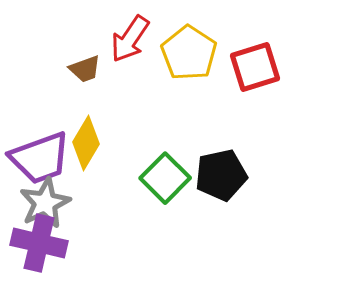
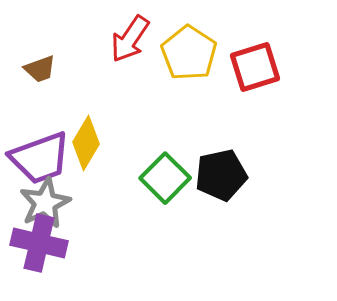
brown trapezoid: moved 45 px left
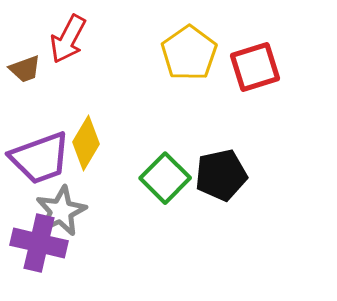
red arrow: moved 62 px left; rotated 6 degrees counterclockwise
yellow pentagon: rotated 4 degrees clockwise
brown trapezoid: moved 15 px left
gray star: moved 16 px right, 8 px down
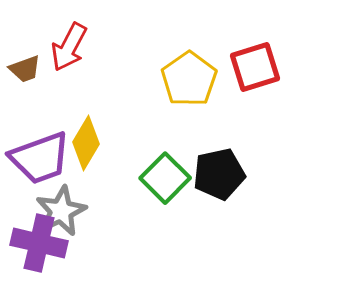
red arrow: moved 1 px right, 8 px down
yellow pentagon: moved 26 px down
black pentagon: moved 2 px left, 1 px up
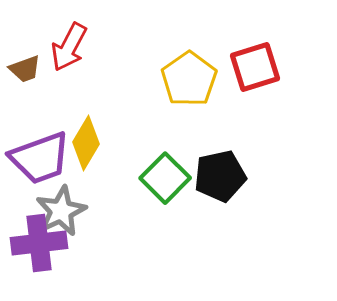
black pentagon: moved 1 px right, 2 px down
purple cross: rotated 20 degrees counterclockwise
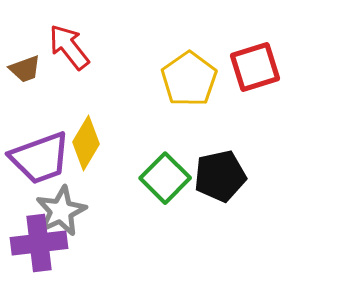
red arrow: rotated 114 degrees clockwise
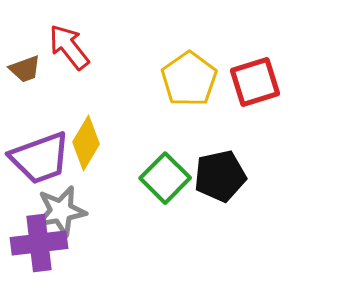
red square: moved 15 px down
gray star: rotated 15 degrees clockwise
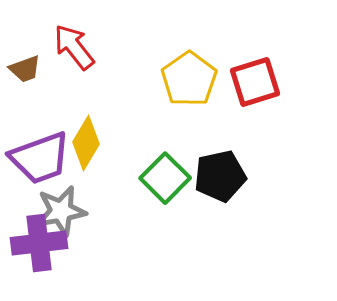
red arrow: moved 5 px right
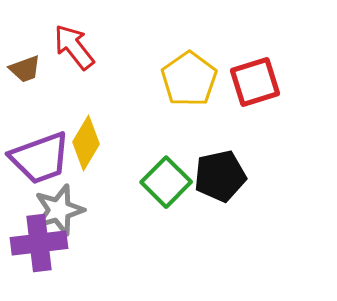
green square: moved 1 px right, 4 px down
gray star: moved 2 px left, 1 px up; rotated 6 degrees counterclockwise
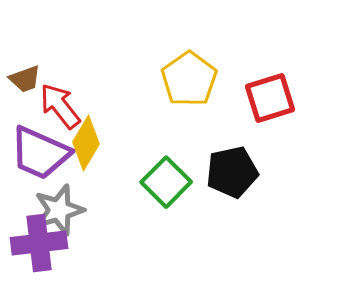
red arrow: moved 14 px left, 59 px down
brown trapezoid: moved 10 px down
red square: moved 15 px right, 16 px down
purple trapezoid: moved 5 px up; rotated 44 degrees clockwise
black pentagon: moved 12 px right, 4 px up
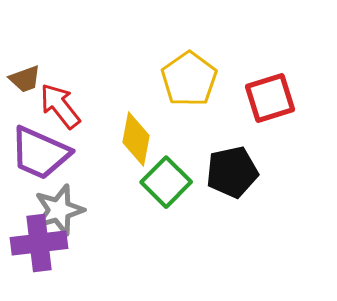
yellow diamond: moved 50 px right, 4 px up; rotated 20 degrees counterclockwise
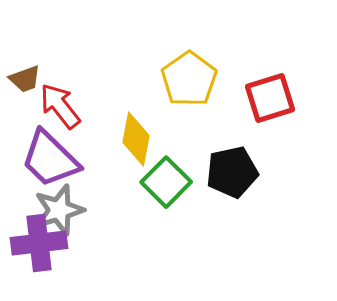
purple trapezoid: moved 10 px right, 6 px down; rotated 20 degrees clockwise
